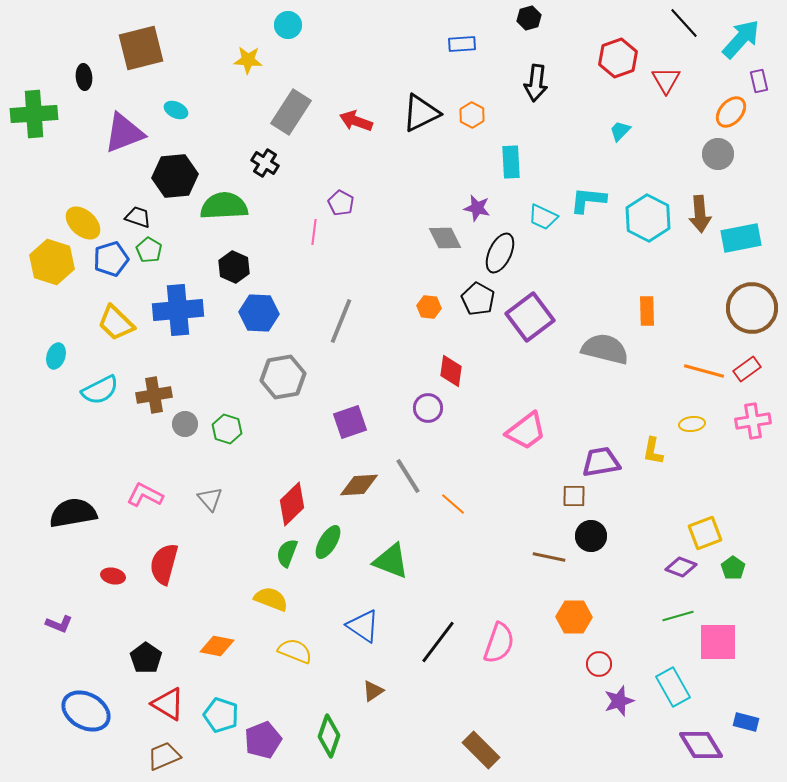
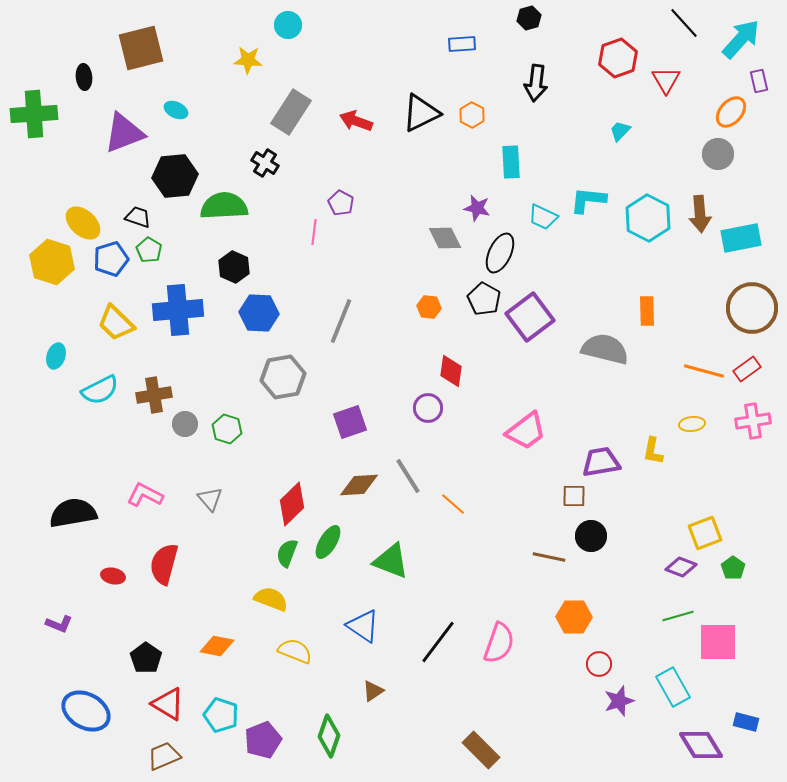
black pentagon at (478, 299): moved 6 px right
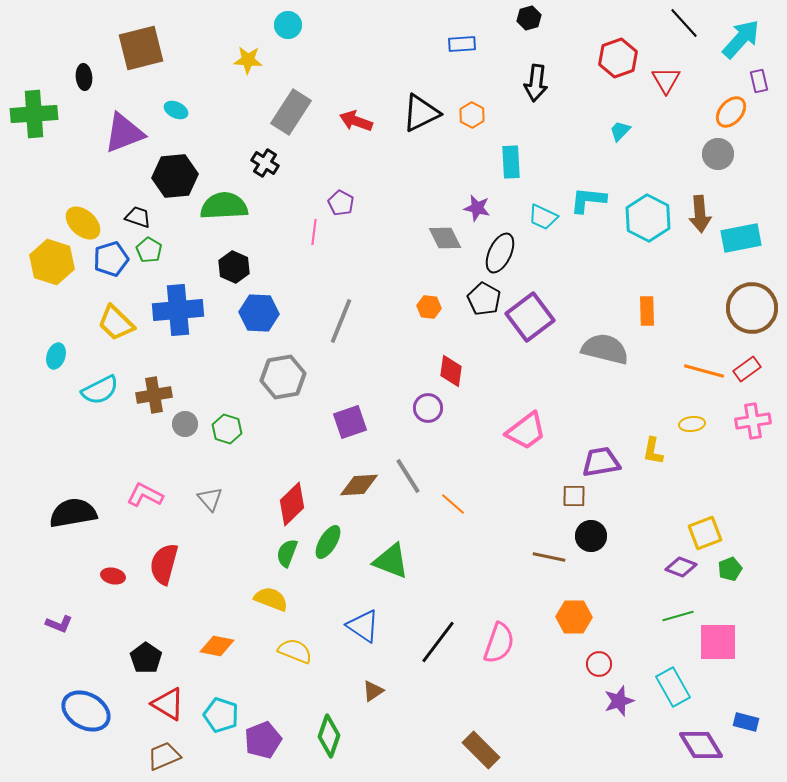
green pentagon at (733, 568): moved 3 px left, 1 px down; rotated 15 degrees clockwise
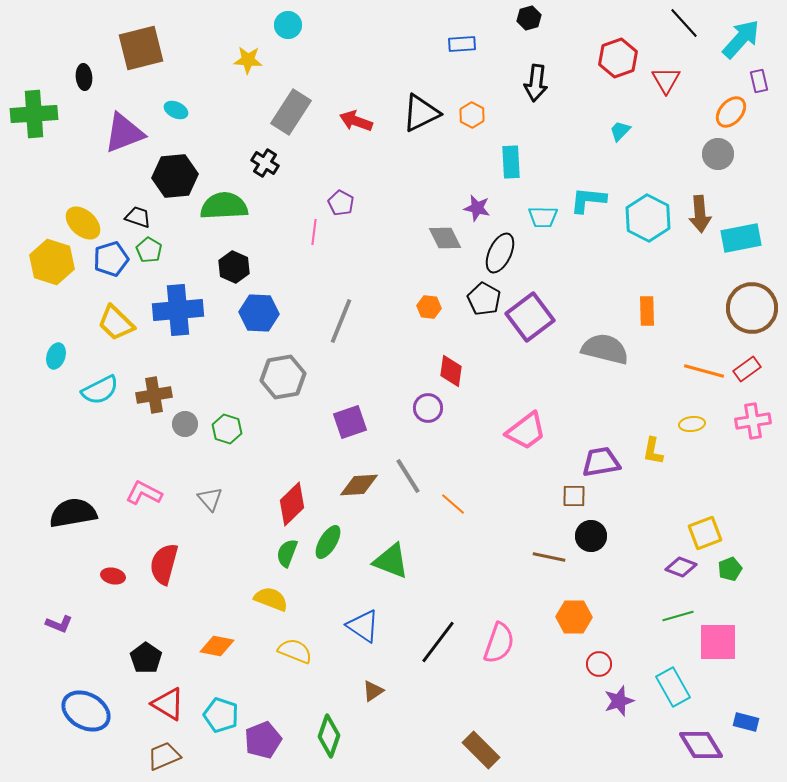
cyan trapezoid at (543, 217): rotated 24 degrees counterclockwise
pink L-shape at (145, 495): moved 1 px left, 2 px up
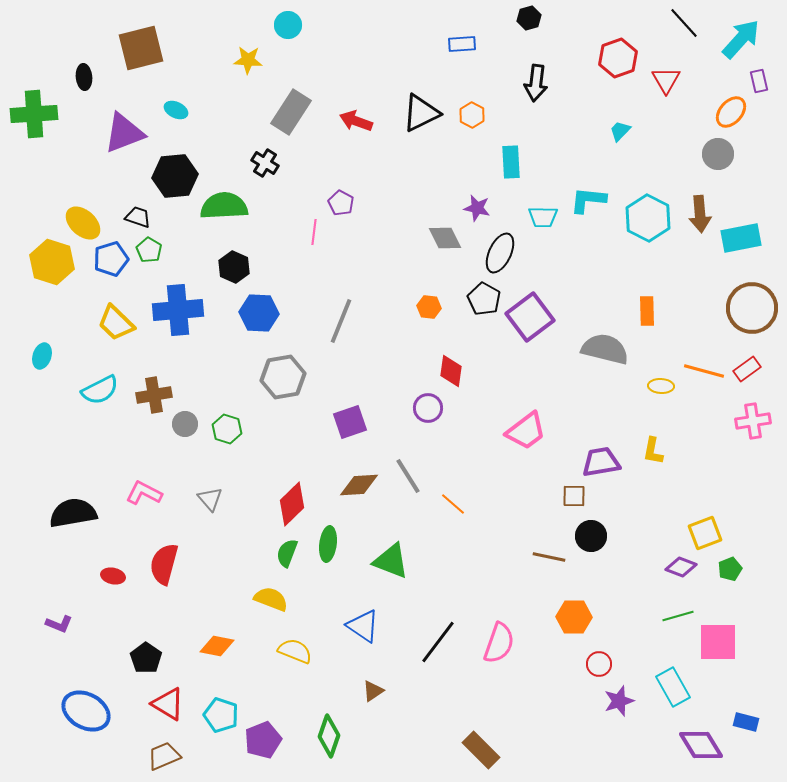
cyan ellipse at (56, 356): moved 14 px left
yellow ellipse at (692, 424): moved 31 px left, 38 px up; rotated 10 degrees clockwise
green ellipse at (328, 542): moved 2 px down; rotated 24 degrees counterclockwise
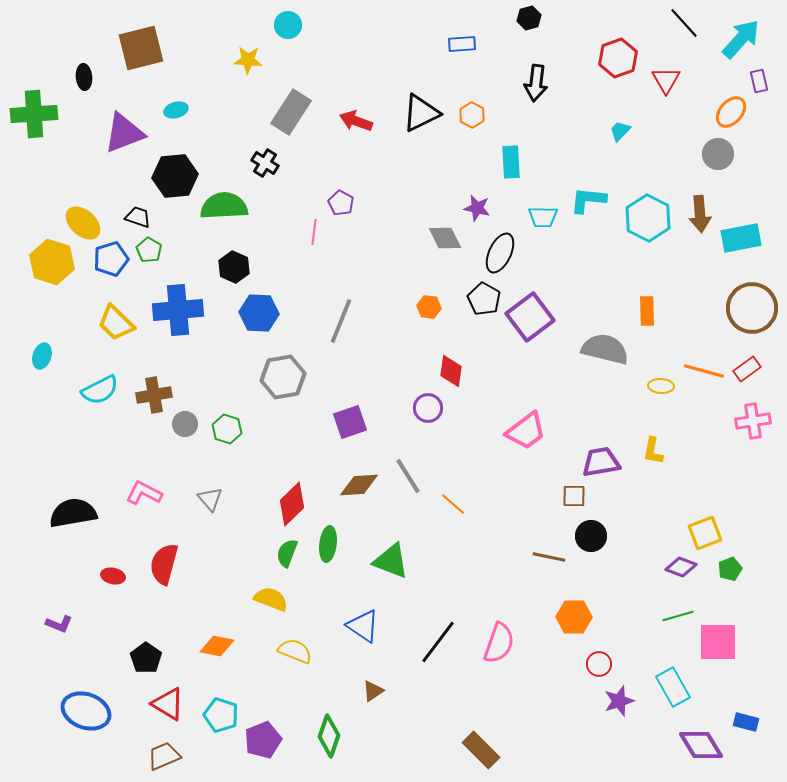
cyan ellipse at (176, 110): rotated 40 degrees counterclockwise
blue ellipse at (86, 711): rotated 9 degrees counterclockwise
